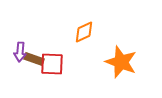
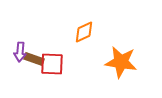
orange star: rotated 12 degrees counterclockwise
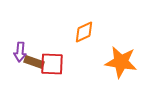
brown rectangle: moved 3 px down
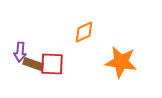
brown rectangle: moved 1 px left, 2 px down
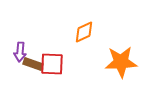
orange star: rotated 12 degrees counterclockwise
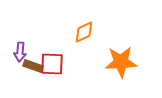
brown rectangle: moved 2 px down
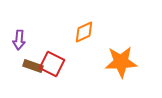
purple arrow: moved 1 px left, 12 px up
red square: rotated 25 degrees clockwise
